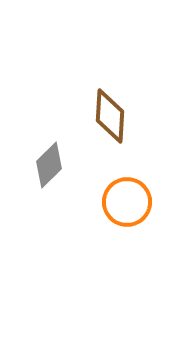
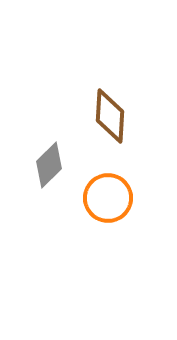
orange circle: moved 19 px left, 4 px up
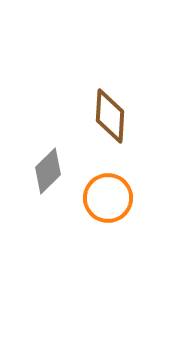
gray diamond: moved 1 px left, 6 px down
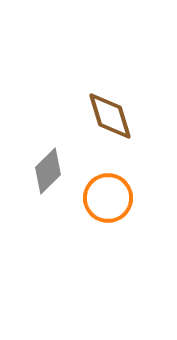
brown diamond: rotated 20 degrees counterclockwise
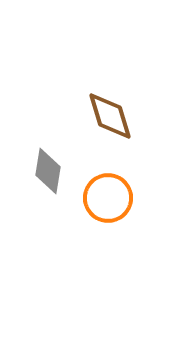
gray diamond: rotated 36 degrees counterclockwise
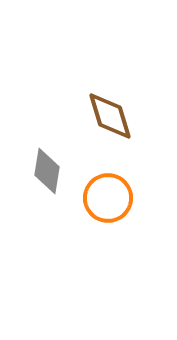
gray diamond: moved 1 px left
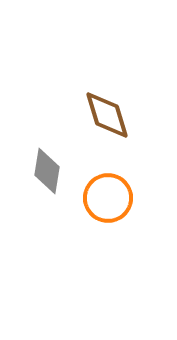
brown diamond: moved 3 px left, 1 px up
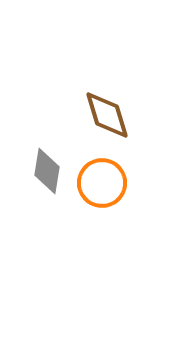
orange circle: moved 6 px left, 15 px up
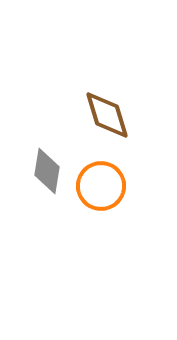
orange circle: moved 1 px left, 3 px down
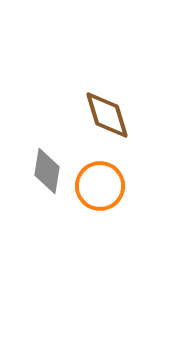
orange circle: moved 1 px left
